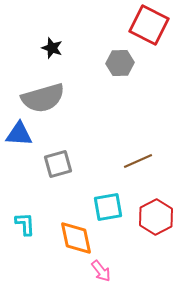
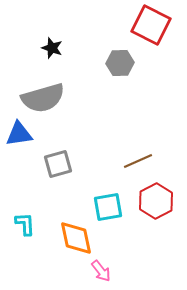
red square: moved 2 px right
blue triangle: rotated 12 degrees counterclockwise
red hexagon: moved 16 px up
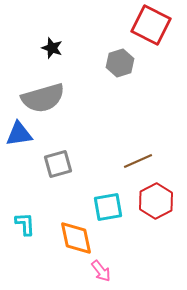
gray hexagon: rotated 16 degrees counterclockwise
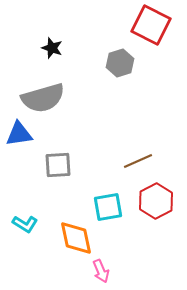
gray square: moved 1 px down; rotated 12 degrees clockwise
cyan L-shape: rotated 125 degrees clockwise
pink arrow: rotated 15 degrees clockwise
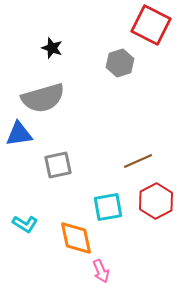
gray square: rotated 8 degrees counterclockwise
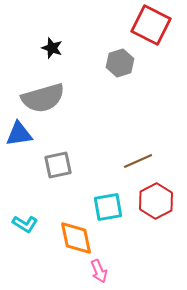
pink arrow: moved 2 px left
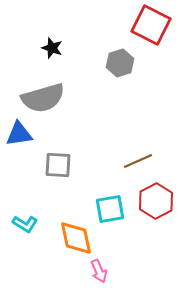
gray square: rotated 16 degrees clockwise
cyan square: moved 2 px right, 2 px down
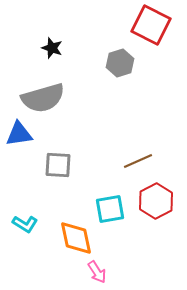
pink arrow: moved 2 px left, 1 px down; rotated 10 degrees counterclockwise
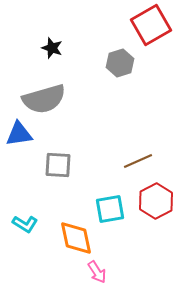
red square: rotated 33 degrees clockwise
gray semicircle: moved 1 px right, 1 px down
